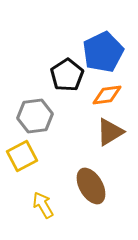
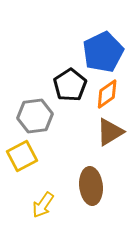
black pentagon: moved 3 px right, 10 px down
orange diamond: moved 1 px up; rotated 28 degrees counterclockwise
brown ellipse: rotated 24 degrees clockwise
yellow arrow: rotated 116 degrees counterclockwise
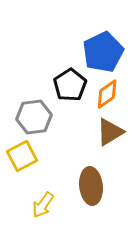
gray hexagon: moved 1 px left, 1 px down
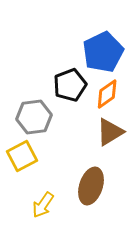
black pentagon: rotated 12 degrees clockwise
brown ellipse: rotated 24 degrees clockwise
